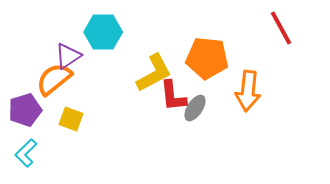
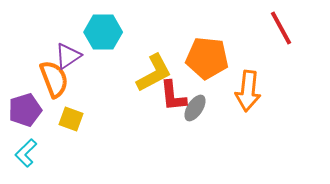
orange semicircle: rotated 108 degrees clockwise
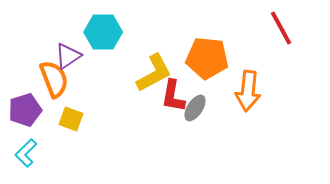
red L-shape: rotated 16 degrees clockwise
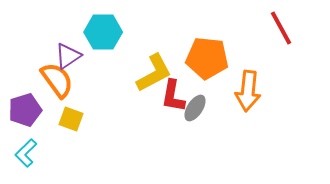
orange semicircle: moved 3 px right, 1 px down; rotated 15 degrees counterclockwise
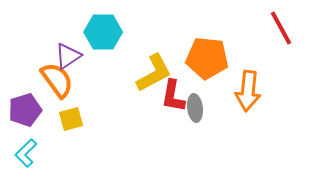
gray ellipse: rotated 40 degrees counterclockwise
yellow square: rotated 35 degrees counterclockwise
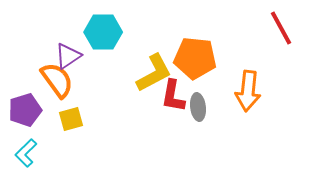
orange pentagon: moved 12 px left
gray ellipse: moved 3 px right, 1 px up
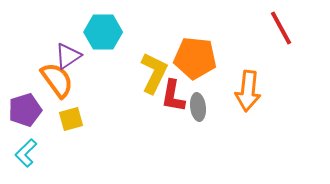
yellow L-shape: rotated 36 degrees counterclockwise
